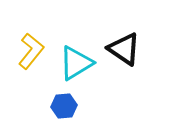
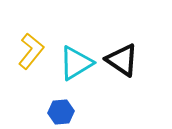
black triangle: moved 2 px left, 11 px down
blue hexagon: moved 3 px left, 6 px down
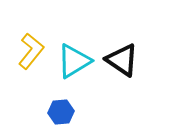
cyan triangle: moved 2 px left, 2 px up
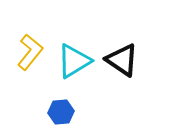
yellow L-shape: moved 1 px left, 1 px down
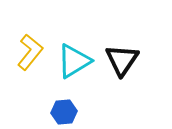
black triangle: rotated 30 degrees clockwise
blue hexagon: moved 3 px right
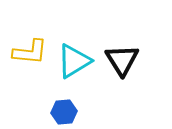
yellow L-shape: rotated 57 degrees clockwise
black triangle: rotated 6 degrees counterclockwise
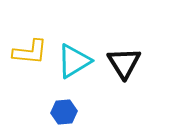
black triangle: moved 2 px right, 3 px down
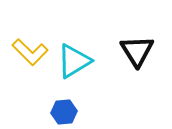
yellow L-shape: rotated 39 degrees clockwise
black triangle: moved 13 px right, 12 px up
